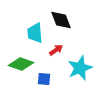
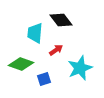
black diamond: rotated 15 degrees counterclockwise
cyan trapezoid: rotated 10 degrees clockwise
blue square: rotated 24 degrees counterclockwise
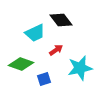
cyan trapezoid: rotated 120 degrees counterclockwise
cyan star: rotated 10 degrees clockwise
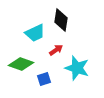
black diamond: rotated 45 degrees clockwise
cyan star: moved 3 px left; rotated 30 degrees clockwise
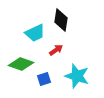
cyan star: moved 8 px down
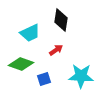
cyan trapezoid: moved 5 px left
cyan star: moved 4 px right; rotated 15 degrees counterclockwise
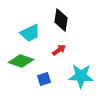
red arrow: moved 3 px right
green diamond: moved 3 px up
